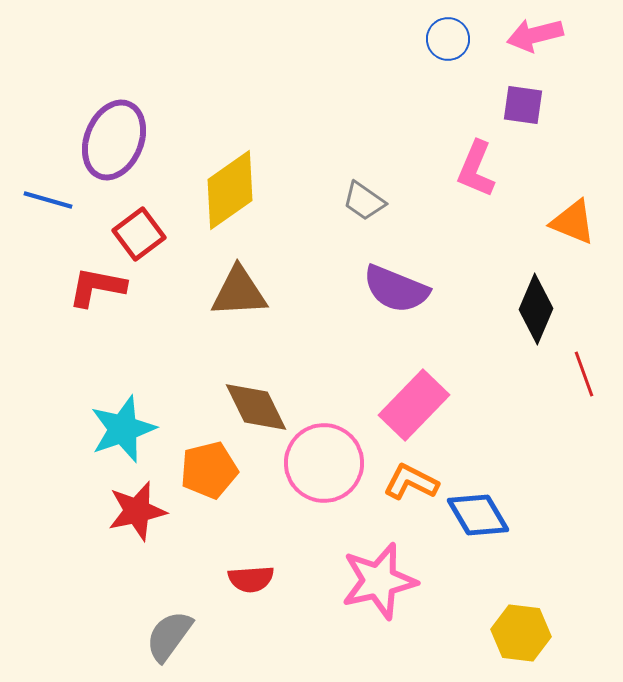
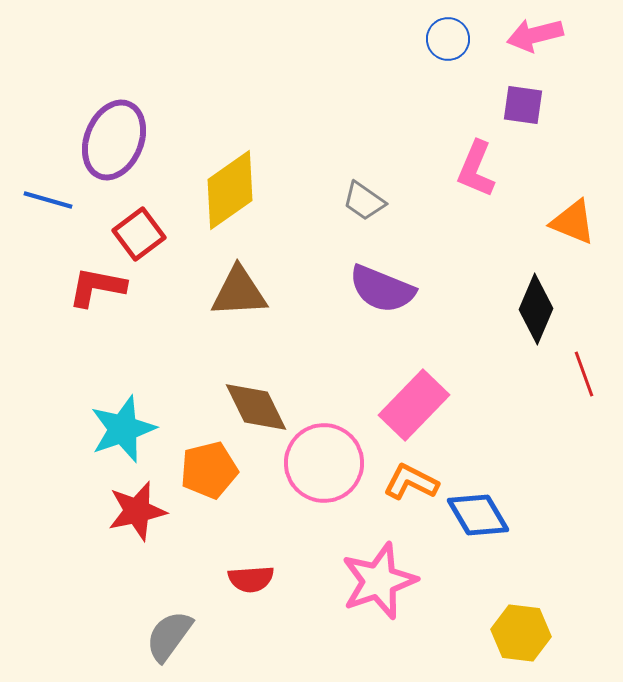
purple semicircle: moved 14 px left
pink star: rotated 6 degrees counterclockwise
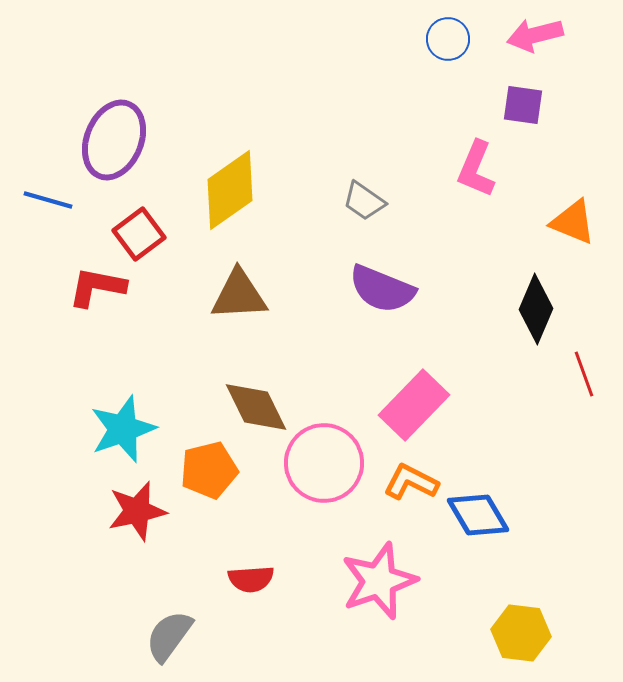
brown triangle: moved 3 px down
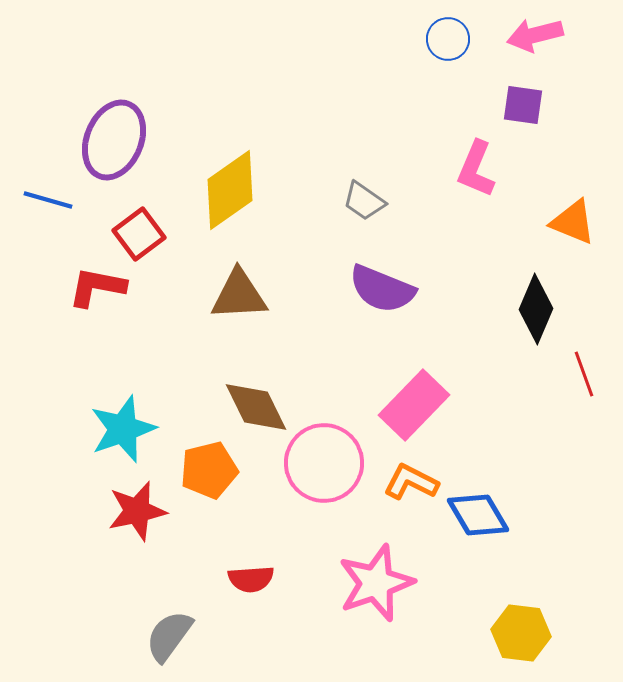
pink star: moved 3 px left, 2 px down
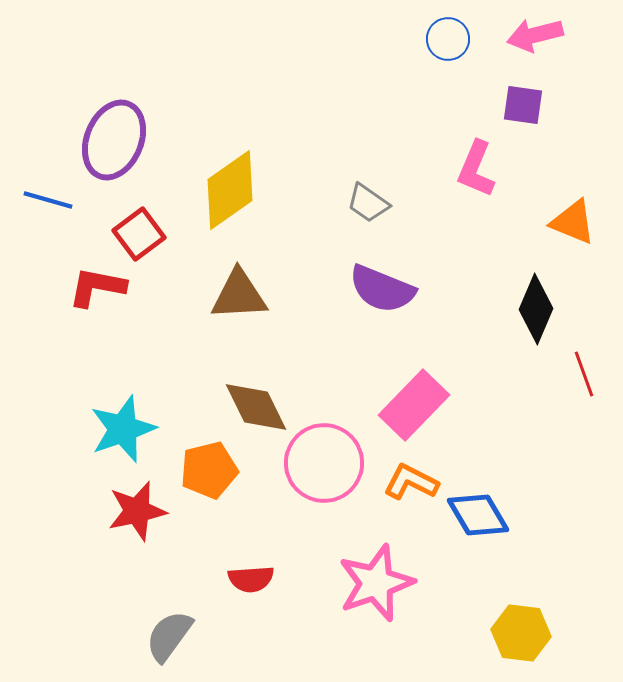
gray trapezoid: moved 4 px right, 2 px down
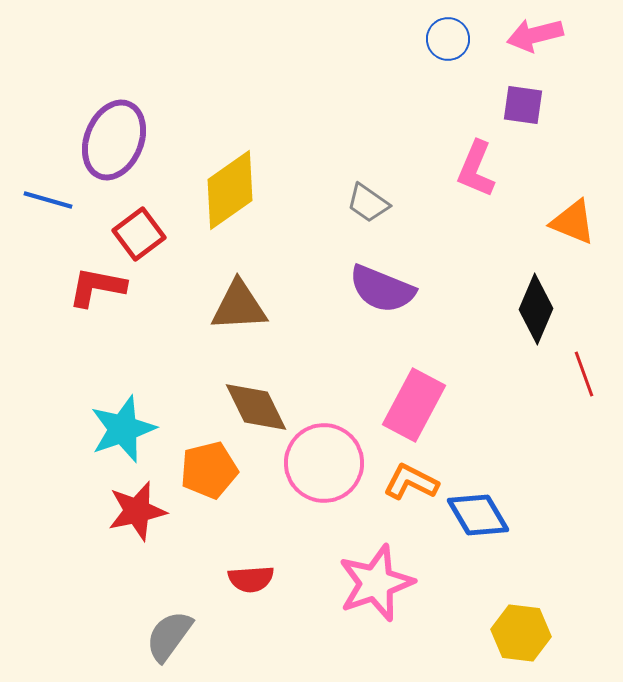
brown triangle: moved 11 px down
pink rectangle: rotated 16 degrees counterclockwise
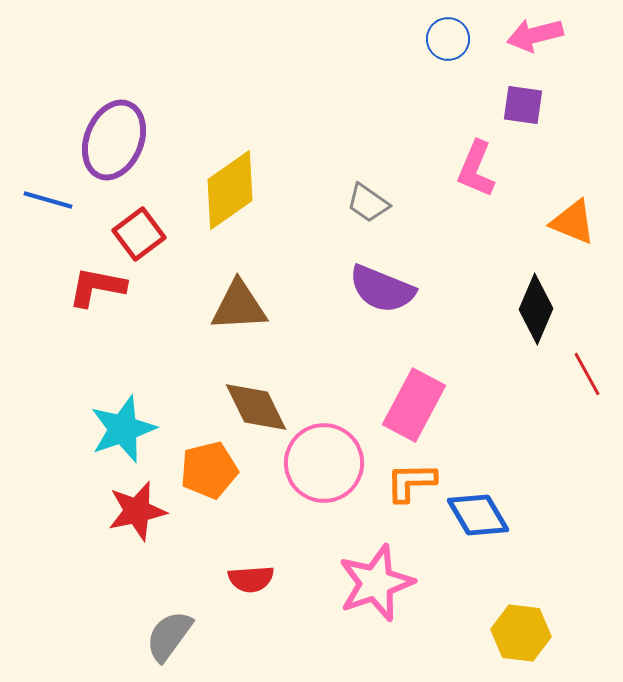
red line: moved 3 px right; rotated 9 degrees counterclockwise
orange L-shape: rotated 28 degrees counterclockwise
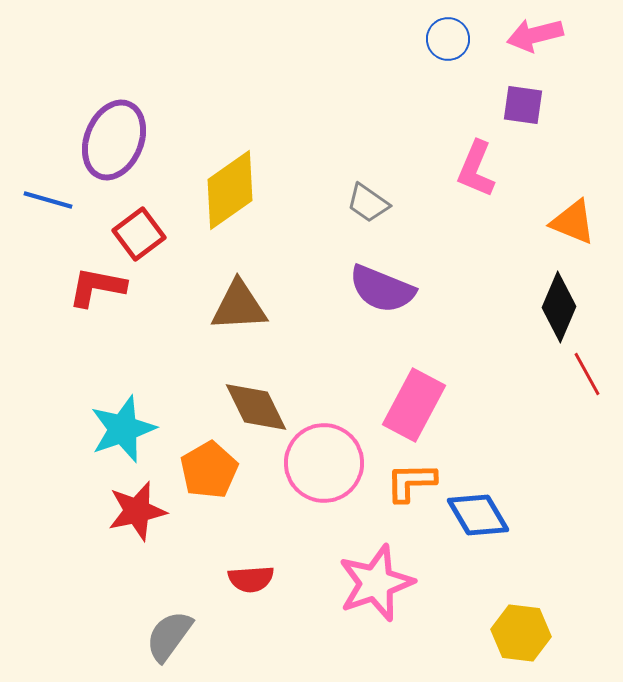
black diamond: moved 23 px right, 2 px up
orange pentagon: rotated 16 degrees counterclockwise
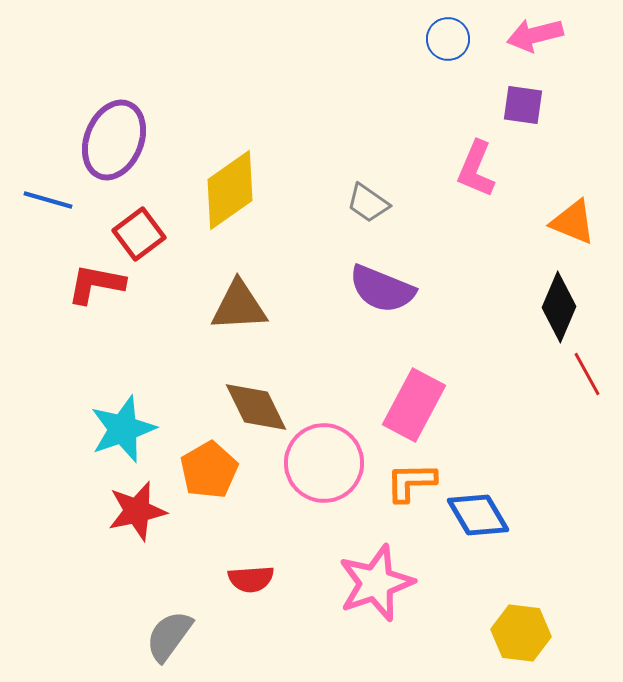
red L-shape: moved 1 px left, 3 px up
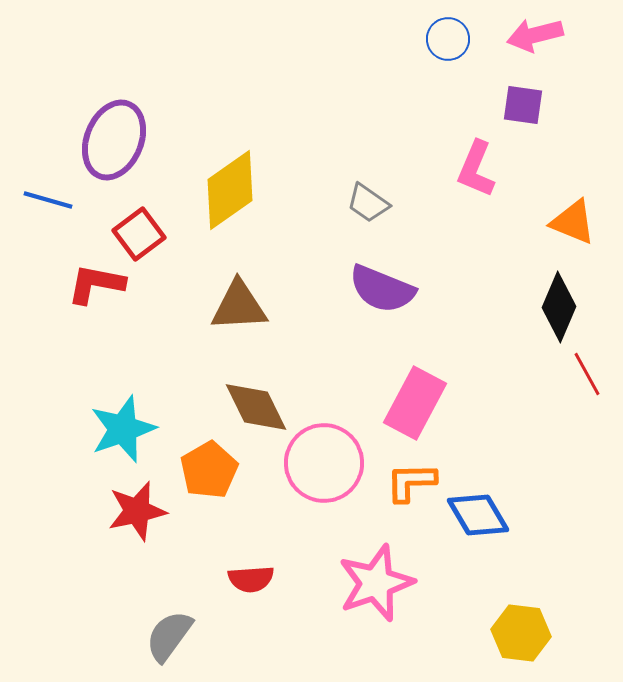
pink rectangle: moved 1 px right, 2 px up
